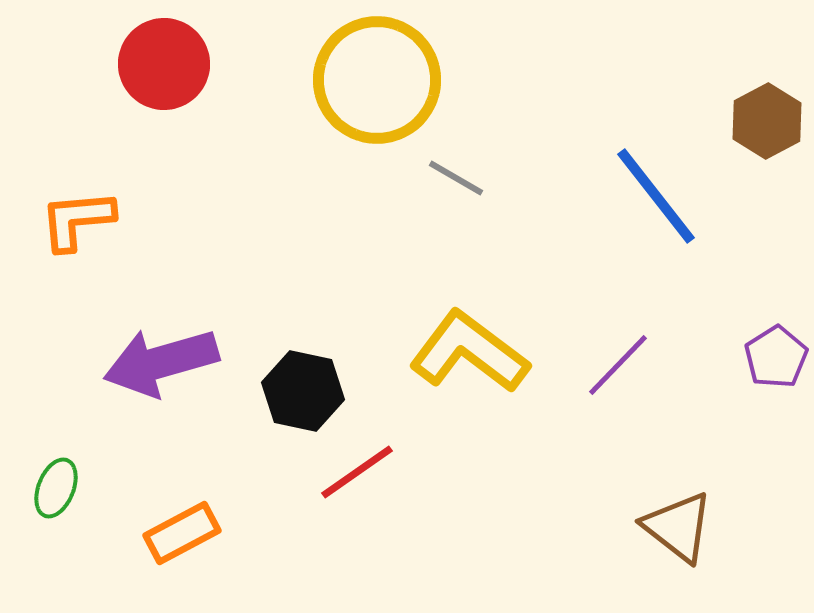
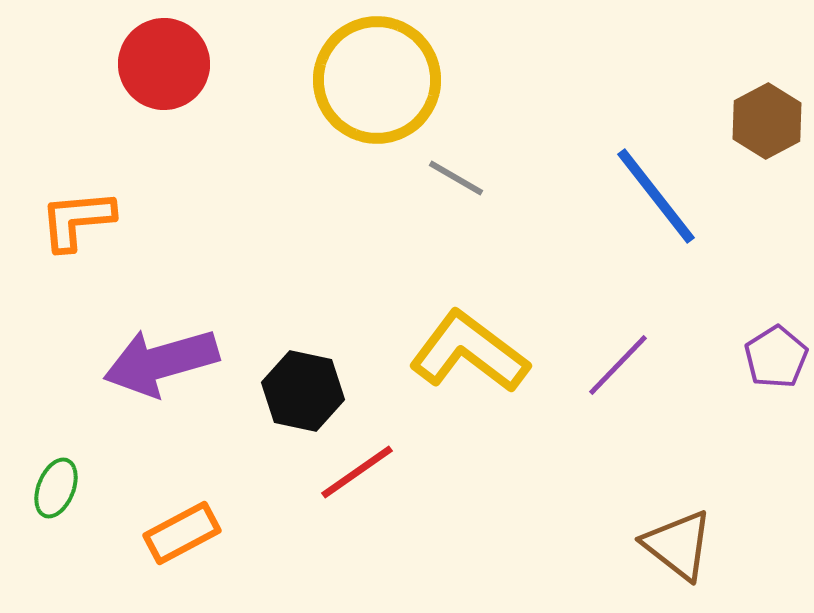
brown triangle: moved 18 px down
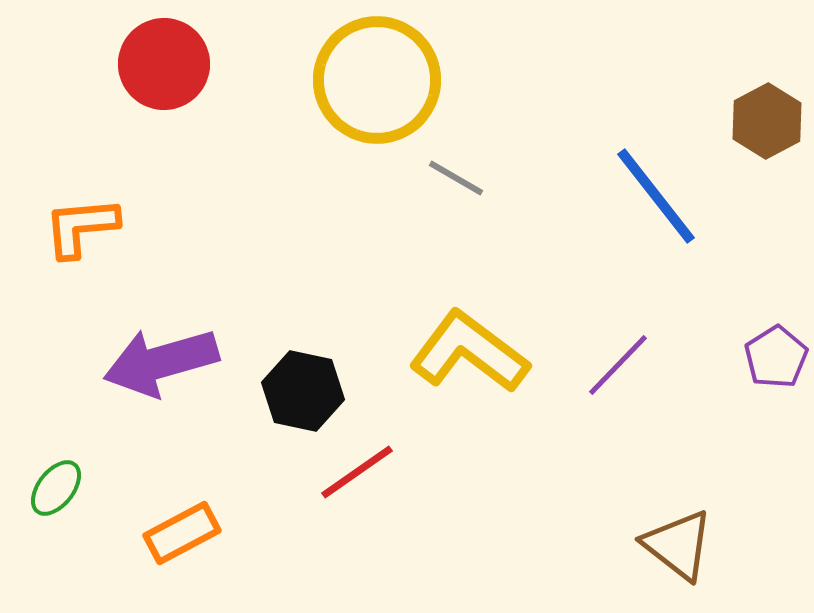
orange L-shape: moved 4 px right, 7 px down
green ellipse: rotated 16 degrees clockwise
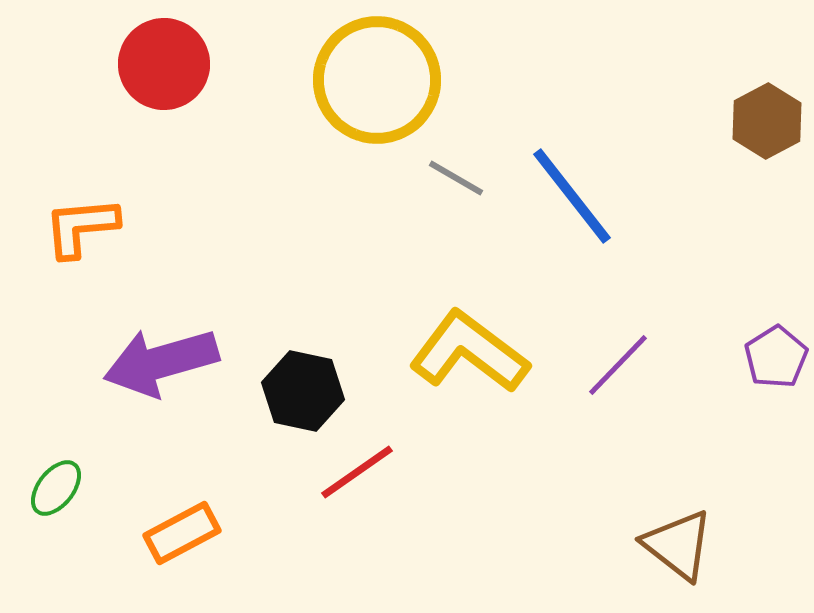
blue line: moved 84 px left
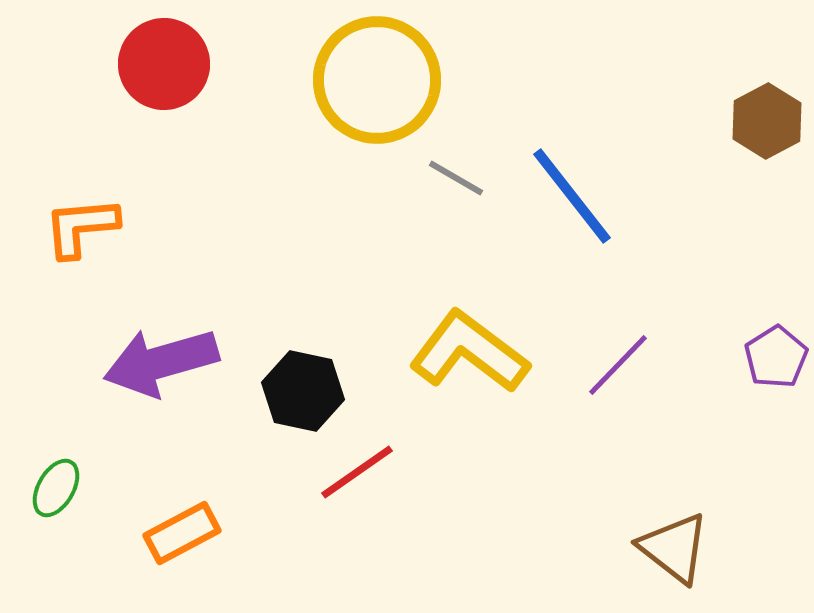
green ellipse: rotated 8 degrees counterclockwise
brown triangle: moved 4 px left, 3 px down
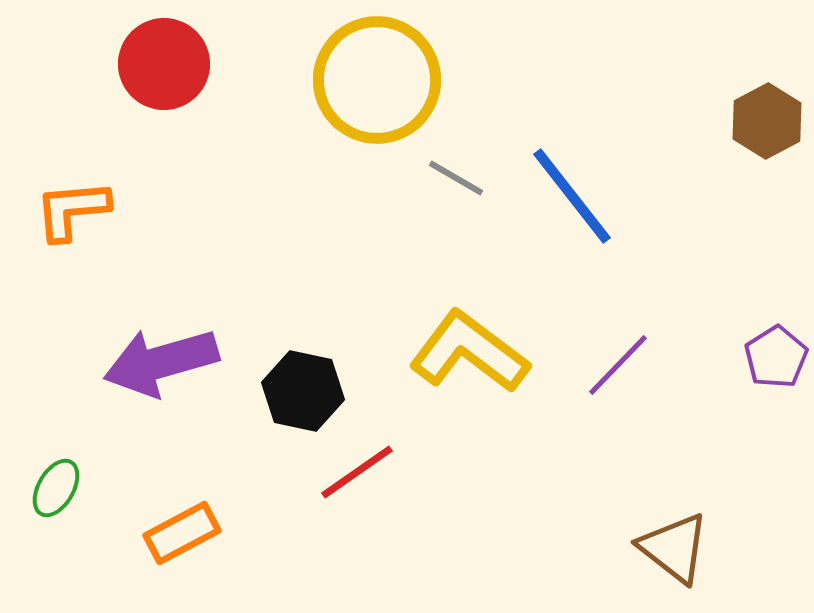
orange L-shape: moved 9 px left, 17 px up
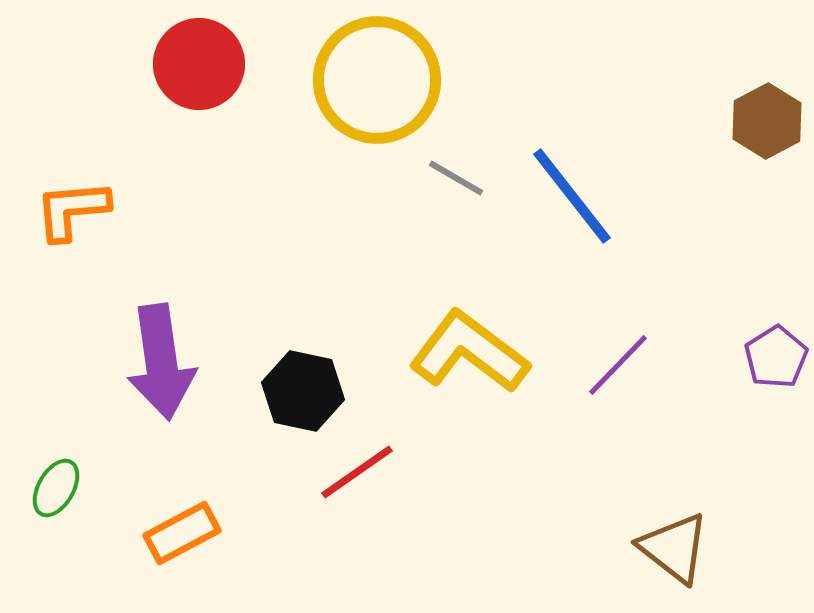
red circle: moved 35 px right
purple arrow: rotated 82 degrees counterclockwise
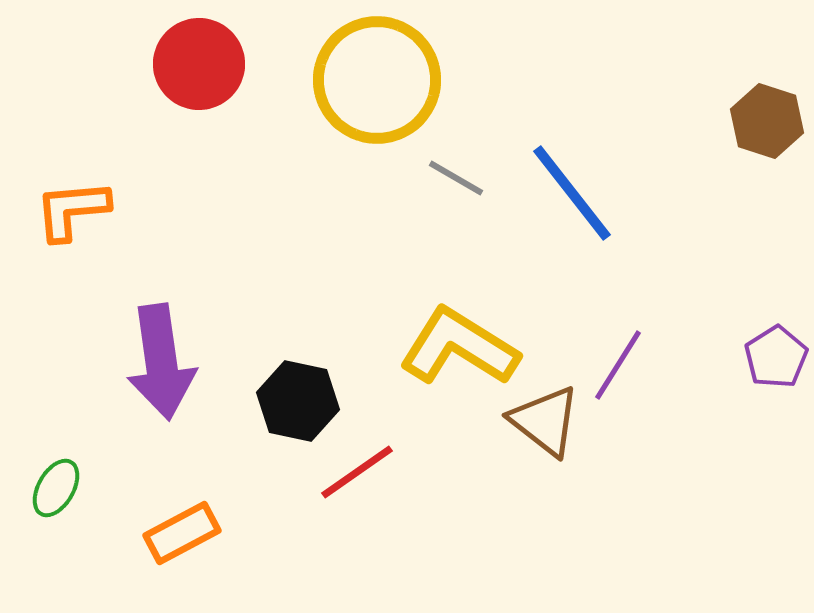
brown hexagon: rotated 14 degrees counterclockwise
blue line: moved 3 px up
yellow L-shape: moved 10 px left, 5 px up; rotated 5 degrees counterclockwise
purple line: rotated 12 degrees counterclockwise
black hexagon: moved 5 px left, 10 px down
brown triangle: moved 129 px left, 127 px up
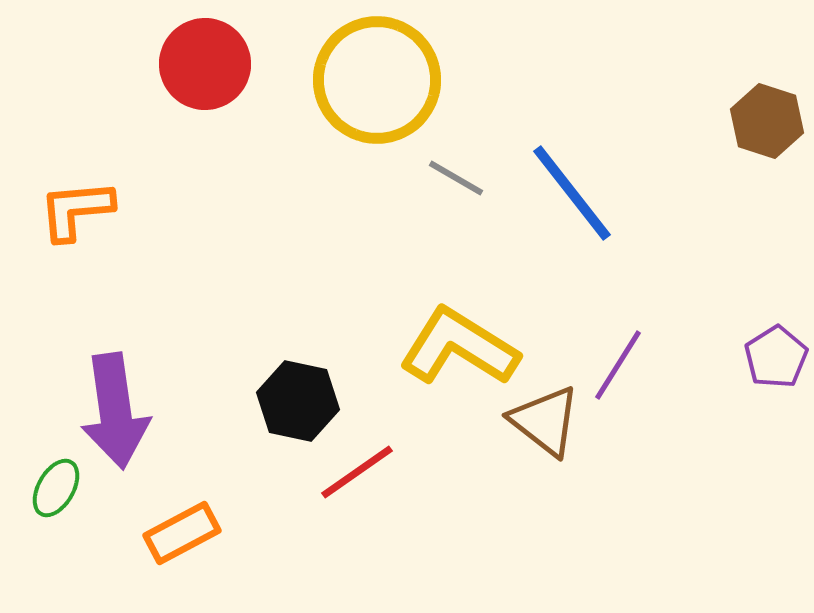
red circle: moved 6 px right
orange L-shape: moved 4 px right
purple arrow: moved 46 px left, 49 px down
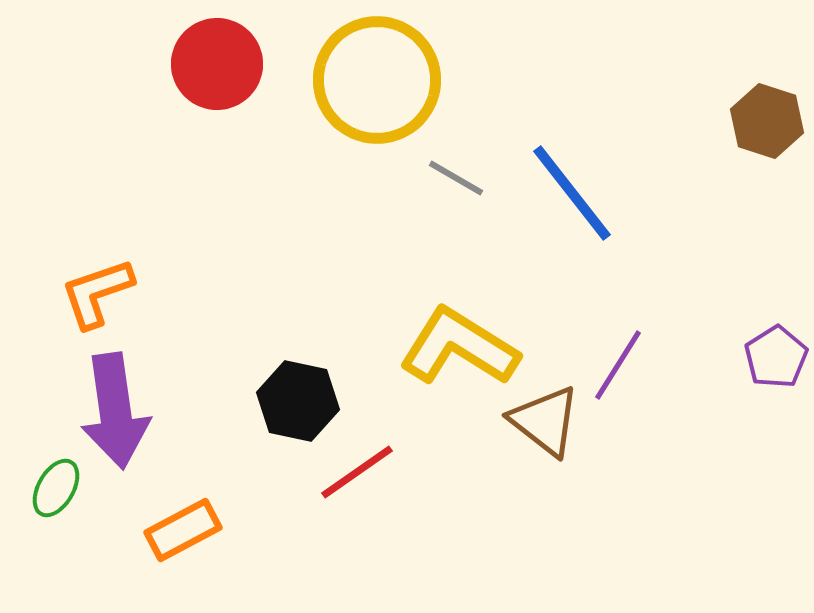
red circle: moved 12 px right
orange L-shape: moved 21 px right, 83 px down; rotated 14 degrees counterclockwise
orange rectangle: moved 1 px right, 3 px up
